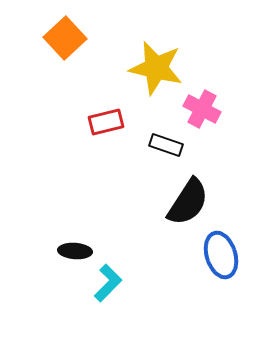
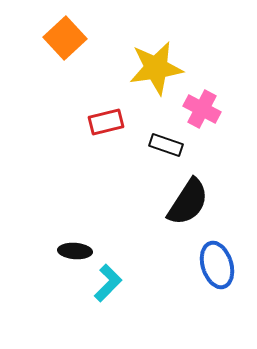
yellow star: rotated 22 degrees counterclockwise
blue ellipse: moved 4 px left, 10 px down
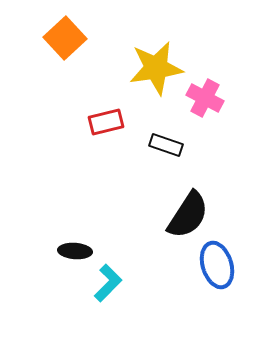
pink cross: moved 3 px right, 11 px up
black semicircle: moved 13 px down
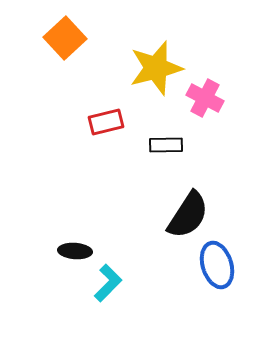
yellow star: rotated 6 degrees counterclockwise
black rectangle: rotated 20 degrees counterclockwise
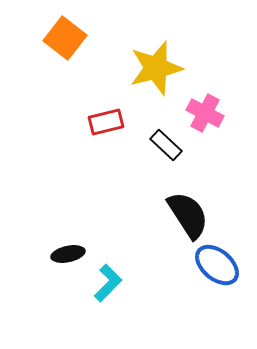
orange square: rotated 9 degrees counterclockwise
pink cross: moved 15 px down
black rectangle: rotated 44 degrees clockwise
black semicircle: rotated 66 degrees counterclockwise
black ellipse: moved 7 px left, 3 px down; rotated 16 degrees counterclockwise
blue ellipse: rotated 33 degrees counterclockwise
